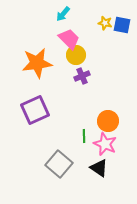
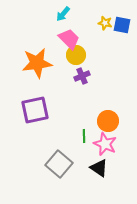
purple square: rotated 12 degrees clockwise
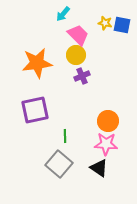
pink trapezoid: moved 9 px right, 4 px up
green line: moved 19 px left
pink star: moved 1 px right; rotated 20 degrees counterclockwise
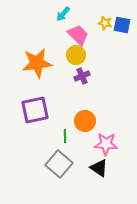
orange circle: moved 23 px left
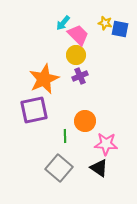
cyan arrow: moved 9 px down
blue square: moved 2 px left, 4 px down
orange star: moved 7 px right, 16 px down; rotated 16 degrees counterclockwise
purple cross: moved 2 px left
purple square: moved 1 px left
gray square: moved 4 px down
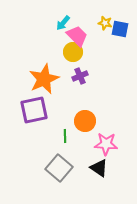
pink trapezoid: moved 1 px left, 1 px down
yellow circle: moved 3 px left, 3 px up
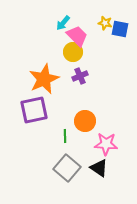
gray square: moved 8 px right
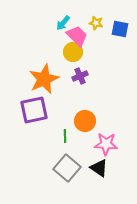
yellow star: moved 9 px left
